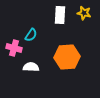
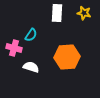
white rectangle: moved 3 px left, 2 px up
white semicircle: rotated 14 degrees clockwise
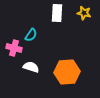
orange hexagon: moved 15 px down
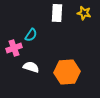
pink cross: rotated 35 degrees counterclockwise
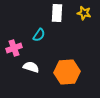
cyan semicircle: moved 8 px right
